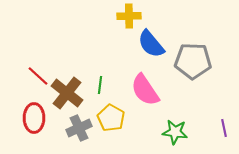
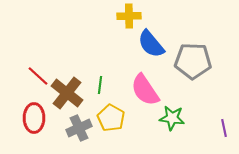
green star: moved 3 px left, 14 px up
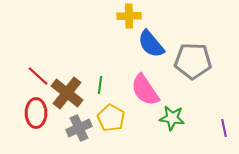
red ellipse: moved 2 px right, 5 px up
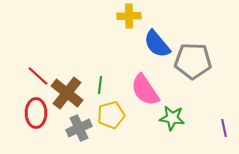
blue semicircle: moved 6 px right
yellow pentagon: moved 3 px up; rotated 28 degrees clockwise
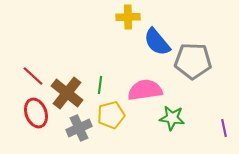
yellow cross: moved 1 px left, 1 px down
blue semicircle: moved 2 px up
red line: moved 5 px left
pink semicircle: rotated 116 degrees clockwise
red ellipse: rotated 20 degrees counterclockwise
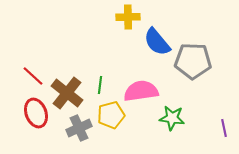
pink semicircle: moved 4 px left, 1 px down
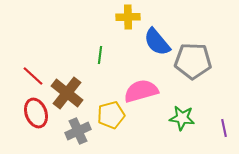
green line: moved 30 px up
pink semicircle: rotated 8 degrees counterclockwise
green star: moved 10 px right
gray cross: moved 1 px left, 3 px down
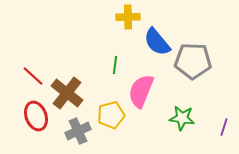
green line: moved 15 px right, 10 px down
pink semicircle: rotated 52 degrees counterclockwise
red ellipse: moved 3 px down
purple line: moved 1 px up; rotated 30 degrees clockwise
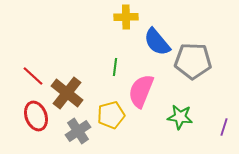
yellow cross: moved 2 px left
green line: moved 2 px down
green star: moved 2 px left, 1 px up
gray cross: rotated 10 degrees counterclockwise
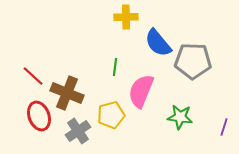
blue semicircle: moved 1 px right, 1 px down
brown cross: rotated 16 degrees counterclockwise
red ellipse: moved 3 px right
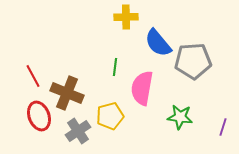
gray pentagon: rotated 6 degrees counterclockwise
red line: rotated 20 degrees clockwise
pink semicircle: moved 1 px right, 3 px up; rotated 12 degrees counterclockwise
yellow pentagon: moved 1 px left, 1 px down
purple line: moved 1 px left
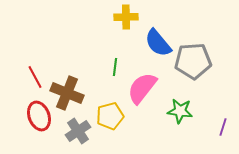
red line: moved 2 px right, 1 px down
pink semicircle: rotated 28 degrees clockwise
green star: moved 6 px up
